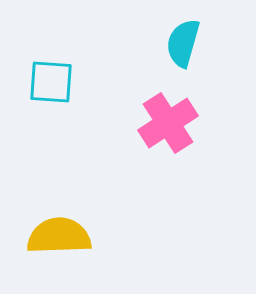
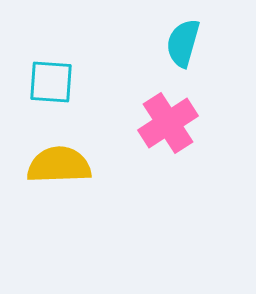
yellow semicircle: moved 71 px up
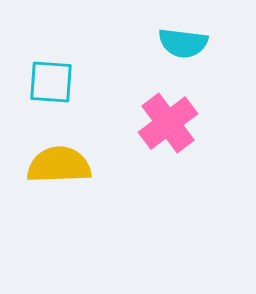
cyan semicircle: rotated 99 degrees counterclockwise
pink cross: rotated 4 degrees counterclockwise
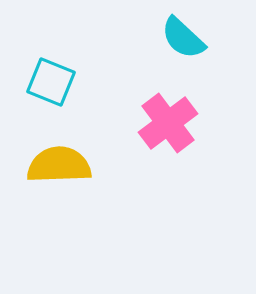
cyan semicircle: moved 5 px up; rotated 36 degrees clockwise
cyan square: rotated 18 degrees clockwise
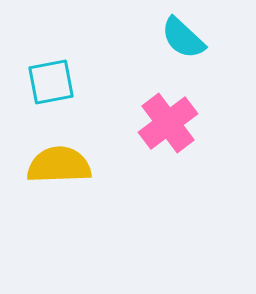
cyan square: rotated 33 degrees counterclockwise
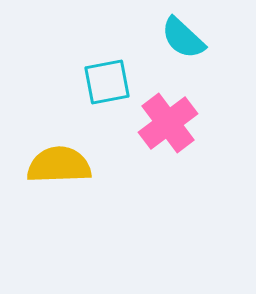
cyan square: moved 56 px right
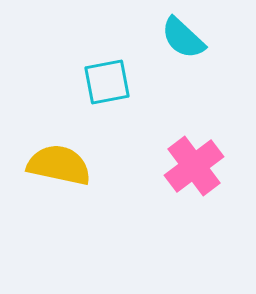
pink cross: moved 26 px right, 43 px down
yellow semicircle: rotated 14 degrees clockwise
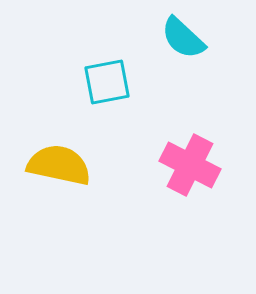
pink cross: moved 4 px left, 1 px up; rotated 26 degrees counterclockwise
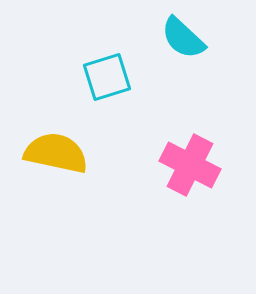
cyan square: moved 5 px up; rotated 6 degrees counterclockwise
yellow semicircle: moved 3 px left, 12 px up
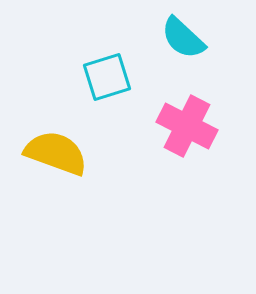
yellow semicircle: rotated 8 degrees clockwise
pink cross: moved 3 px left, 39 px up
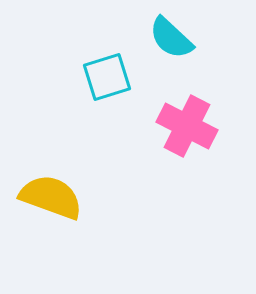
cyan semicircle: moved 12 px left
yellow semicircle: moved 5 px left, 44 px down
